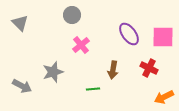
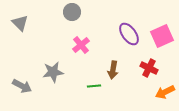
gray circle: moved 3 px up
pink square: moved 1 px left, 1 px up; rotated 25 degrees counterclockwise
gray star: rotated 10 degrees clockwise
green line: moved 1 px right, 3 px up
orange arrow: moved 1 px right, 5 px up
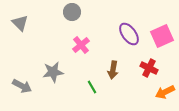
green line: moved 2 px left, 1 px down; rotated 64 degrees clockwise
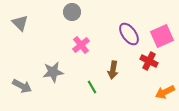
red cross: moved 7 px up
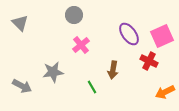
gray circle: moved 2 px right, 3 px down
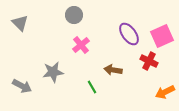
brown arrow: rotated 90 degrees clockwise
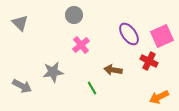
green line: moved 1 px down
orange arrow: moved 6 px left, 5 px down
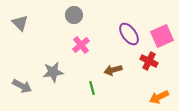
brown arrow: rotated 24 degrees counterclockwise
green line: rotated 16 degrees clockwise
